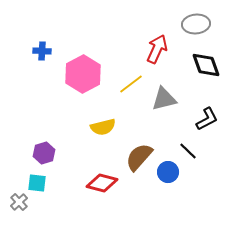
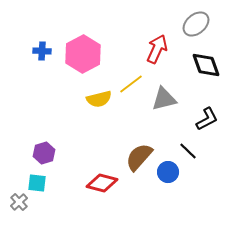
gray ellipse: rotated 36 degrees counterclockwise
pink hexagon: moved 20 px up
yellow semicircle: moved 4 px left, 28 px up
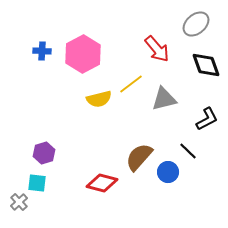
red arrow: rotated 116 degrees clockwise
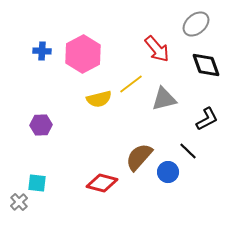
purple hexagon: moved 3 px left, 28 px up; rotated 15 degrees clockwise
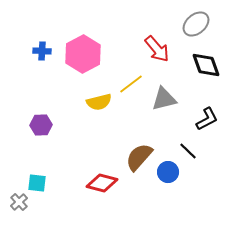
yellow semicircle: moved 3 px down
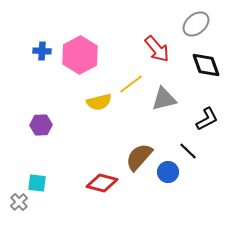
pink hexagon: moved 3 px left, 1 px down
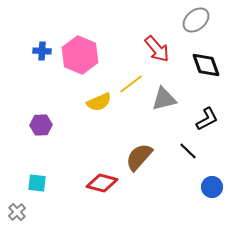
gray ellipse: moved 4 px up
pink hexagon: rotated 9 degrees counterclockwise
yellow semicircle: rotated 10 degrees counterclockwise
blue circle: moved 44 px right, 15 px down
gray cross: moved 2 px left, 10 px down
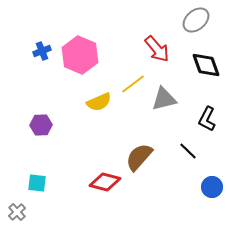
blue cross: rotated 24 degrees counterclockwise
yellow line: moved 2 px right
black L-shape: rotated 145 degrees clockwise
red diamond: moved 3 px right, 1 px up
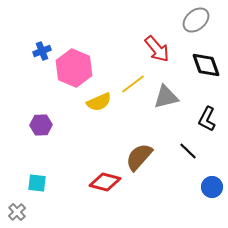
pink hexagon: moved 6 px left, 13 px down
gray triangle: moved 2 px right, 2 px up
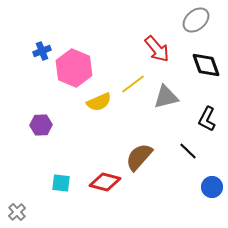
cyan square: moved 24 px right
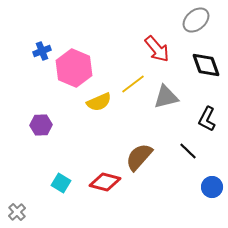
cyan square: rotated 24 degrees clockwise
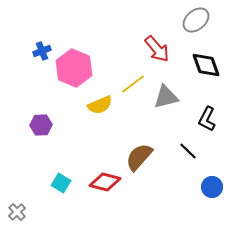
yellow semicircle: moved 1 px right, 3 px down
